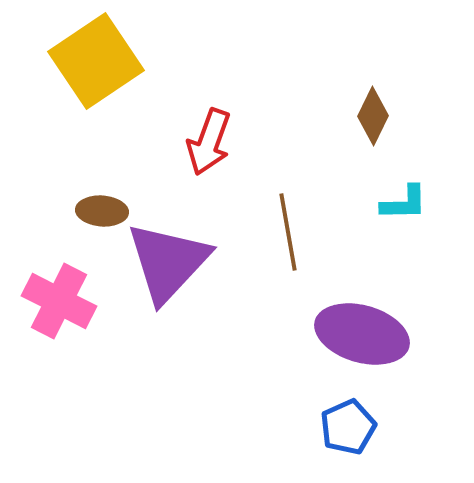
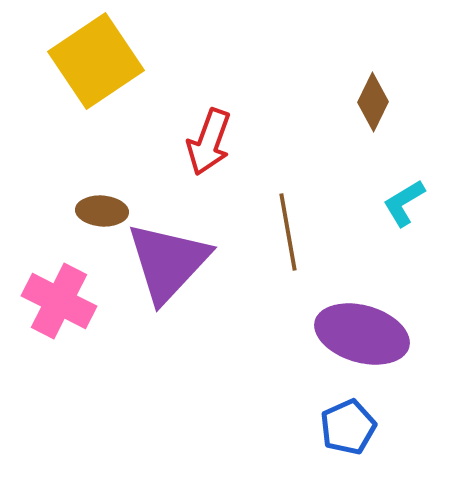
brown diamond: moved 14 px up
cyan L-shape: rotated 150 degrees clockwise
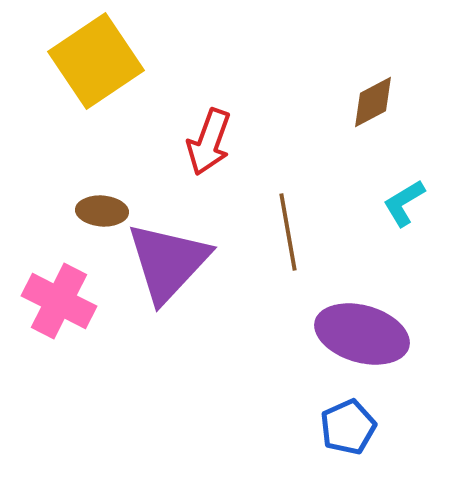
brown diamond: rotated 36 degrees clockwise
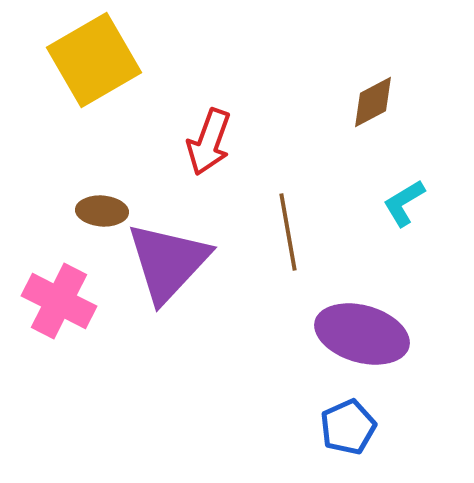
yellow square: moved 2 px left, 1 px up; rotated 4 degrees clockwise
